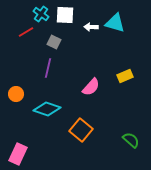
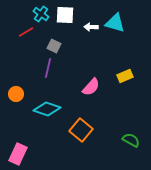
gray square: moved 4 px down
green semicircle: rotated 12 degrees counterclockwise
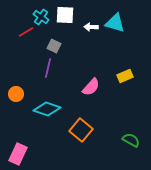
cyan cross: moved 3 px down
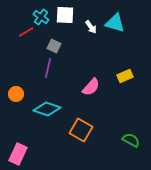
white arrow: rotated 128 degrees counterclockwise
orange square: rotated 10 degrees counterclockwise
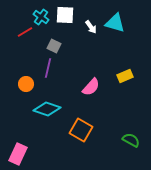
red line: moved 1 px left
orange circle: moved 10 px right, 10 px up
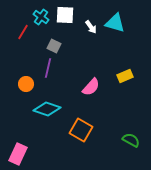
red line: moved 2 px left; rotated 28 degrees counterclockwise
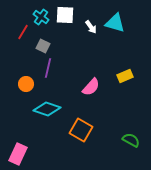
gray square: moved 11 px left
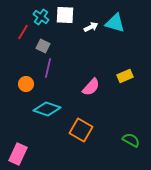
white arrow: rotated 80 degrees counterclockwise
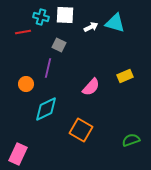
cyan cross: rotated 21 degrees counterclockwise
red line: rotated 49 degrees clockwise
gray square: moved 16 px right, 1 px up
cyan diamond: moved 1 px left; rotated 44 degrees counterclockwise
green semicircle: rotated 48 degrees counterclockwise
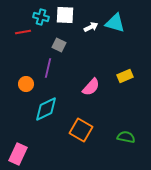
green semicircle: moved 5 px left, 3 px up; rotated 30 degrees clockwise
